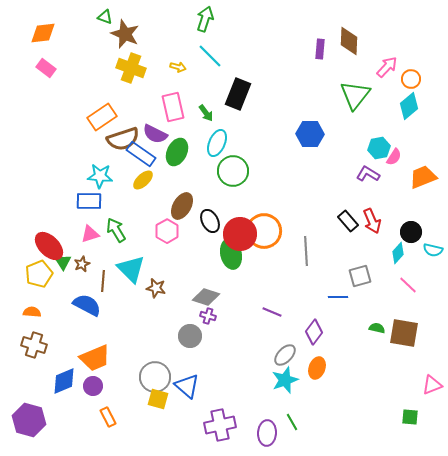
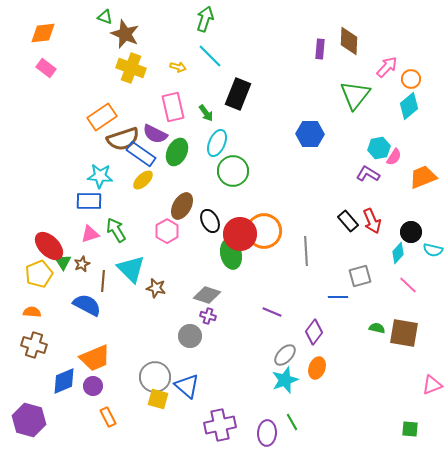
gray diamond at (206, 297): moved 1 px right, 2 px up
green square at (410, 417): moved 12 px down
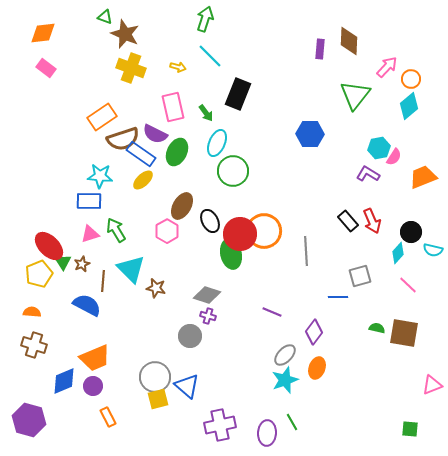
yellow square at (158, 399): rotated 30 degrees counterclockwise
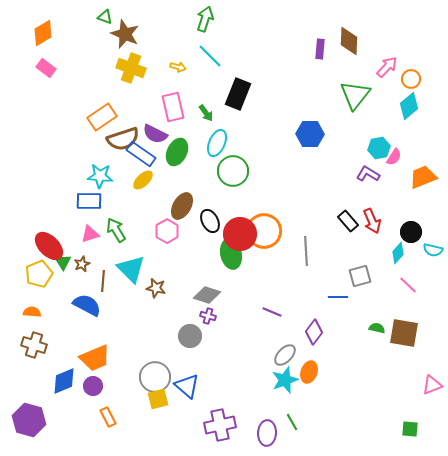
orange diamond at (43, 33): rotated 24 degrees counterclockwise
orange ellipse at (317, 368): moved 8 px left, 4 px down
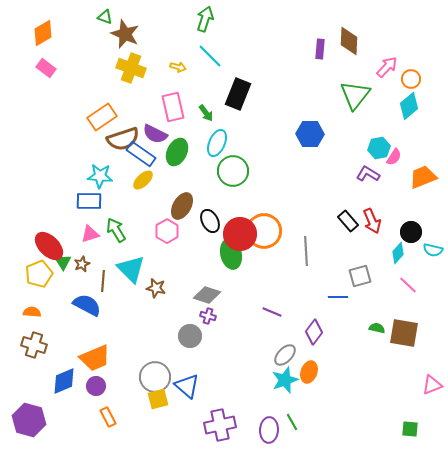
purple circle at (93, 386): moved 3 px right
purple ellipse at (267, 433): moved 2 px right, 3 px up
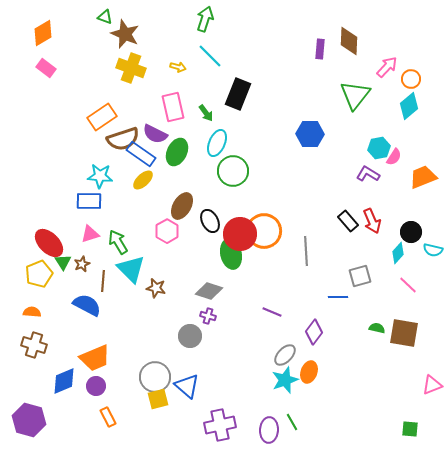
green arrow at (116, 230): moved 2 px right, 12 px down
red ellipse at (49, 246): moved 3 px up
gray diamond at (207, 295): moved 2 px right, 4 px up
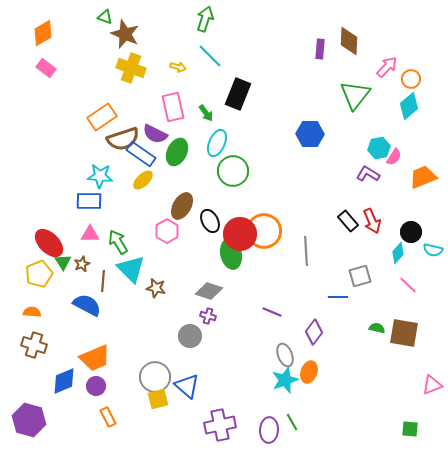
pink triangle at (90, 234): rotated 18 degrees clockwise
gray ellipse at (285, 355): rotated 65 degrees counterclockwise
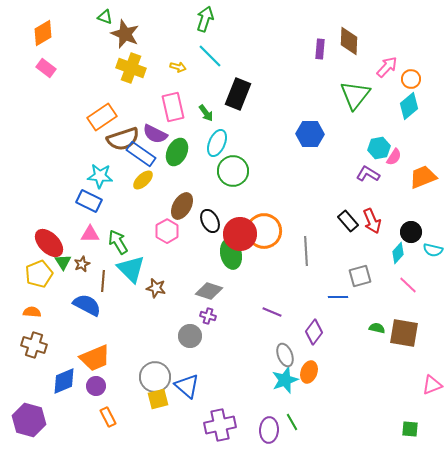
blue rectangle at (89, 201): rotated 25 degrees clockwise
